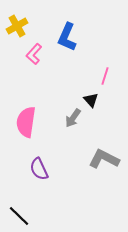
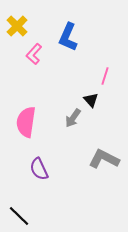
yellow cross: rotated 15 degrees counterclockwise
blue L-shape: moved 1 px right
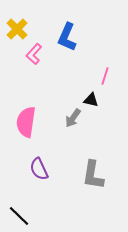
yellow cross: moved 3 px down
blue L-shape: moved 1 px left
black triangle: rotated 35 degrees counterclockwise
gray L-shape: moved 11 px left, 16 px down; rotated 108 degrees counterclockwise
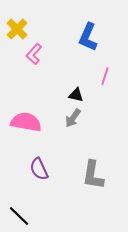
blue L-shape: moved 21 px right
black triangle: moved 15 px left, 5 px up
pink semicircle: rotated 92 degrees clockwise
